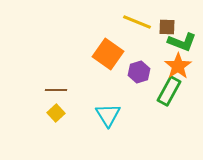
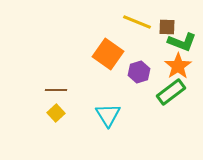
green rectangle: moved 2 px right, 1 px down; rotated 24 degrees clockwise
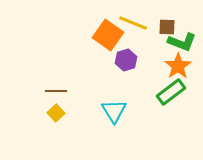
yellow line: moved 4 px left, 1 px down
orange square: moved 19 px up
purple hexagon: moved 13 px left, 12 px up
brown line: moved 1 px down
cyan triangle: moved 6 px right, 4 px up
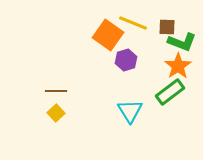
green rectangle: moved 1 px left
cyan triangle: moved 16 px right
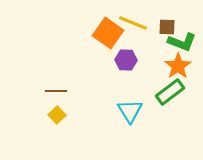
orange square: moved 2 px up
purple hexagon: rotated 20 degrees clockwise
yellow square: moved 1 px right, 2 px down
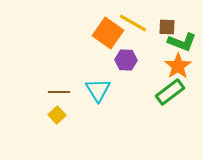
yellow line: rotated 8 degrees clockwise
brown line: moved 3 px right, 1 px down
cyan triangle: moved 32 px left, 21 px up
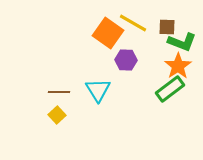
green rectangle: moved 3 px up
